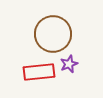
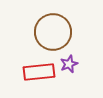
brown circle: moved 2 px up
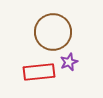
purple star: moved 2 px up
